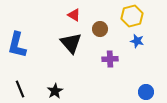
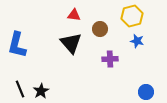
red triangle: rotated 24 degrees counterclockwise
black star: moved 14 px left
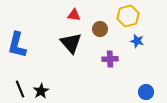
yellow hexagon: moved 4 px left
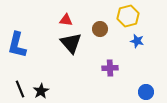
red triangle: moved 8 px left, 5 px down
purple cross: moved 9 px down
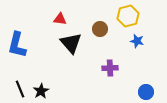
red triangle: moved 6 px left, 1 px up
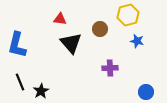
yellow hexagon: moved 1 px up
black line: moved 7 px up
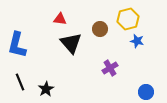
yellow hexagon: moved 4 px down
purple cross: rotated 28 degrees counterclockwise
black star: moved 5 px right, 2 px up
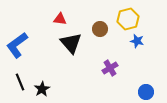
blue L-shape: rotated 40 degrees clockwise
black star: moved 4 px left
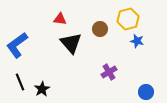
purple cross: moved 1 px left, 4 px down
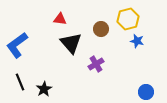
brown circle: moved 1 px right
purple cross: moved 13 px left, 8 px up
black star: moved 2 px right
